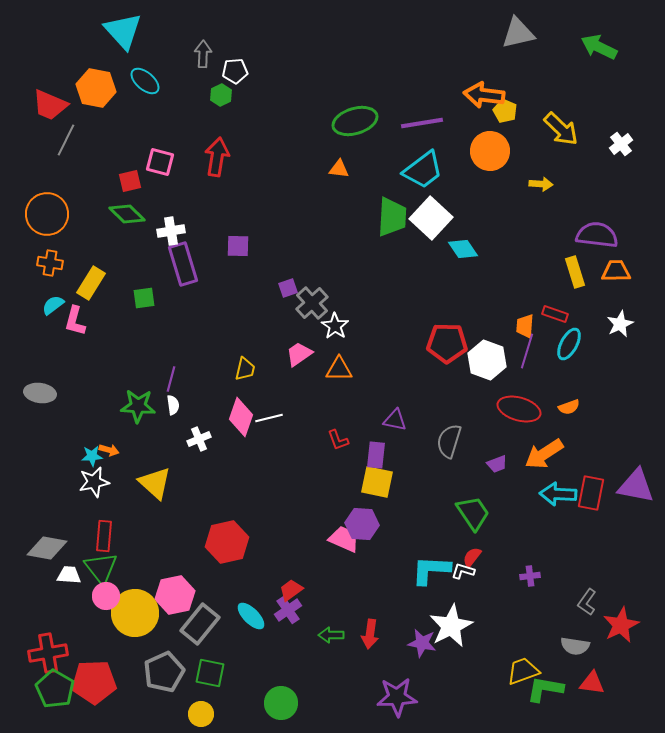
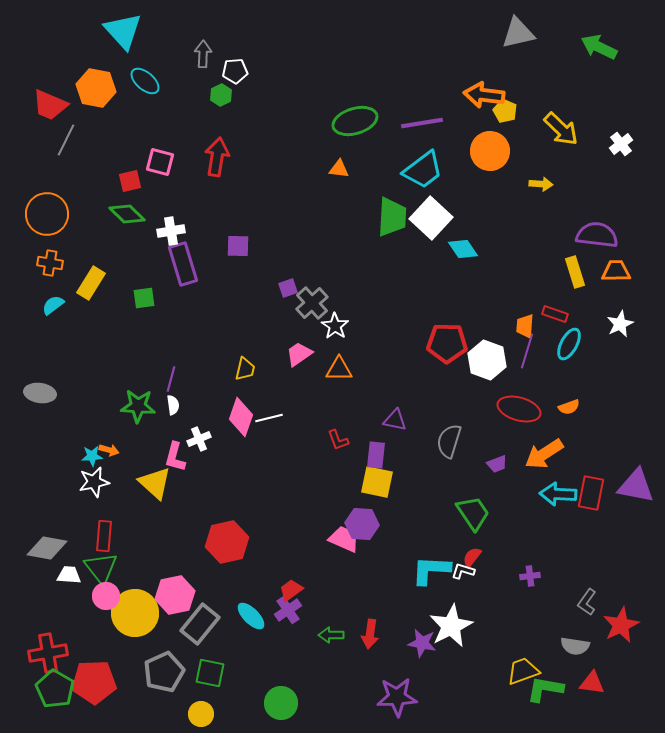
pink L-shape at (75, 321): moved 100 px right, 136 px down
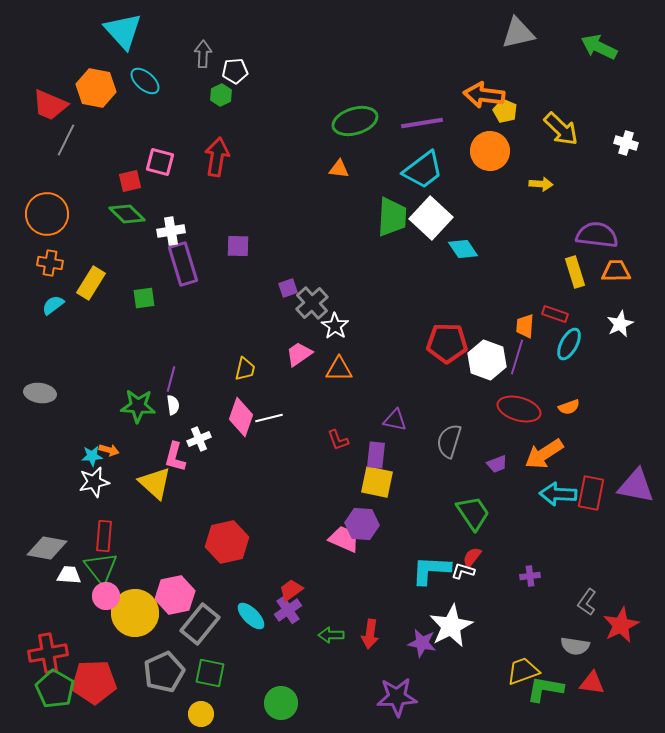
white cross at (621, 144): moved 5 px right, 1 px up; rotated 35 degrees counterclockwise
purple line at (527, 351): moved 10 px left, 6 px down
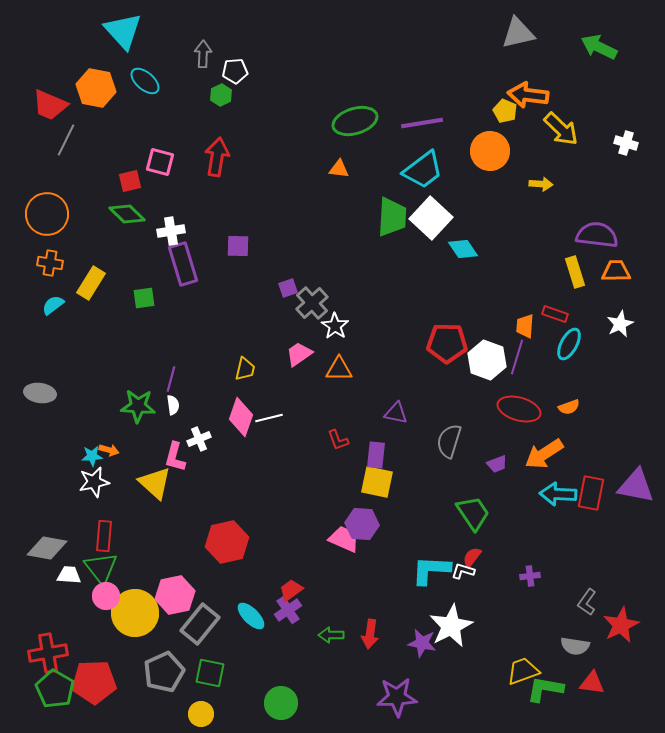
orange arrow at (484, 95): moved 44 px right
purple triangle at (395, 420): moved 1 px right, 7 px up
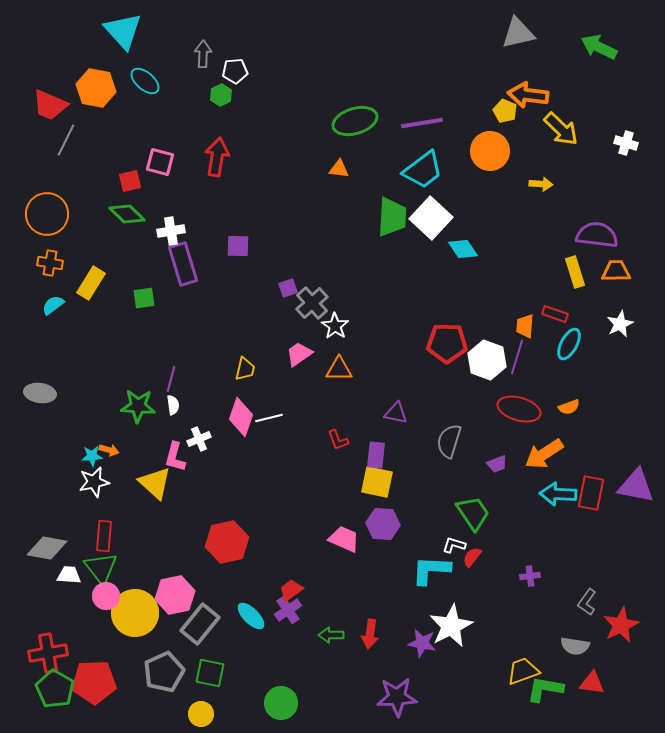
purple hexagon at (362, 524): moved 21 px right
white L-shape at (463, 571): moved 9 px left, 26 px up
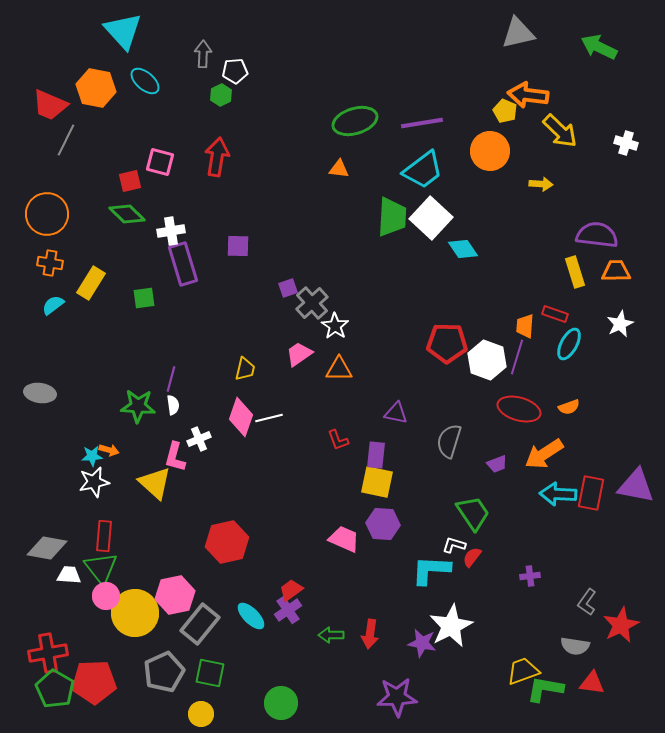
yellow arrow at (561, 129): moved 1 px left, 2 px down
